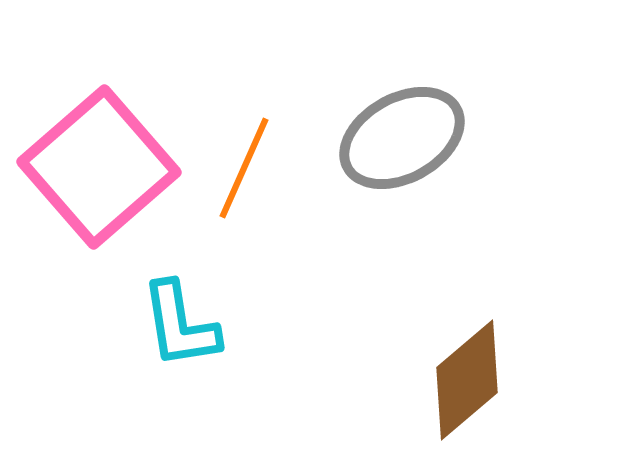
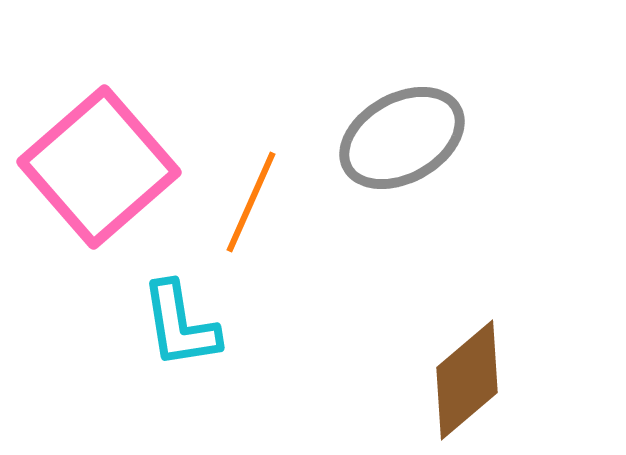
orange line: moved 7 px right, 34 px down
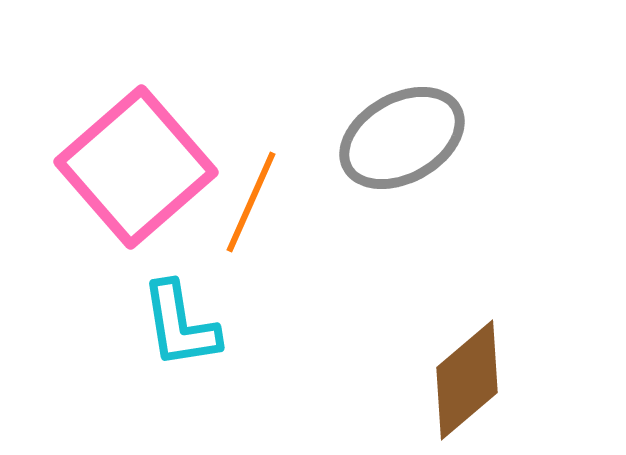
pink square: moved 37 px right
